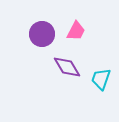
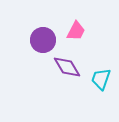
purple circle: moved 1 px right, 6 px down
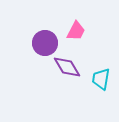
purple circle: moved 2 px right, 3 px down
cyan trapezoid: rotated 10 degrees counterclockwise
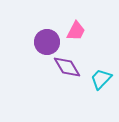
purple circle: moved 2 px right, 1 px up
cyan trapezoid: rotated 35 degrees clockwise
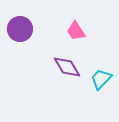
pink trapezoid: rotated 120 degrees clockwise
purple circle: moved 27 px left, 13 px up
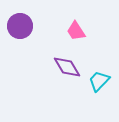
purple circle: moved 3 px up
cyan trapezoid: moved 2 px left, 2 px down
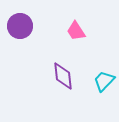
purple diamond: moved 4 px left, 9 px down; rotated 24 degrees clockwise
cyan trapezoid: moved 5 px right
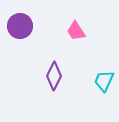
purple diamond: moved 9 px left; rotated 32 degrees clockwise
cyan trapezoid: rotated 20 degrees counterclockwise
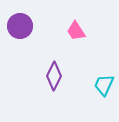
cyan trapezoid: moved 4 px down
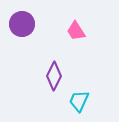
purple circle: moved 2 px right, 2 px up
cyan trapezoid: moved 25 px left, 16 px down
